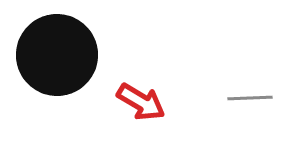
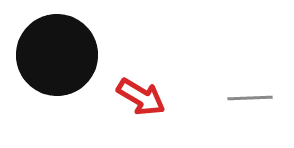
red arrow: moved 5 px up
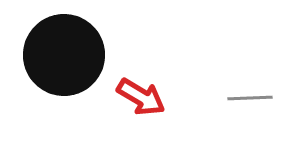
black circle: moved 7 px right
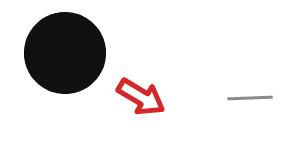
black circle: moved 1 px right, 2 px up
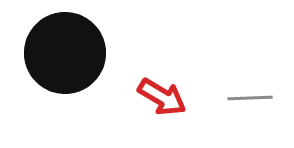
red arrow: moved 21 px right
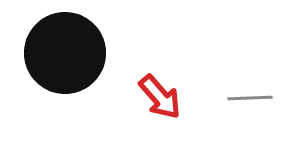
red arrow: moved 2 px left; rotated 18 degrees clockwise
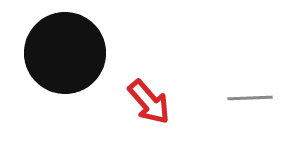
red arrow: moved 11 px left, 5 px down
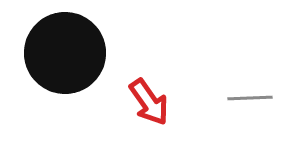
red arrow: rotated 6 degrees clockwise
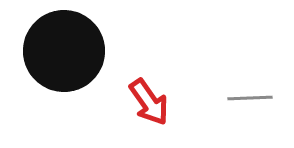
black circle: moved 1 px left, 2 px up
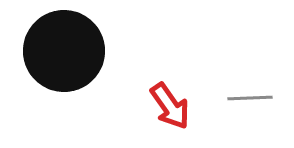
red arrow: moved 21 px right, 4 px down
